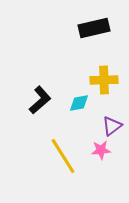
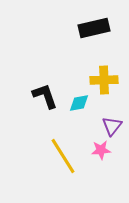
black L-shape: moved 5 px right, 4 px up; rotated 68 degrees counterclockwise
purple triangle: rotated 15 degrees counterclockwise
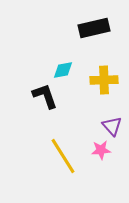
cyan diamond: moved 16 px left, 33 px up
purple triangle: rotated 20 degrees counterclockwise
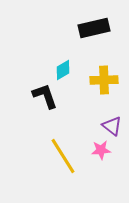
cyan diamond: rotated 20 degrees counterclockwise
purple triangle: rotated 10 degrees counterclockwise
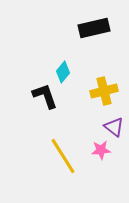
cyan diamond: moved 2 px down; rotated 20 degrees counterclockwise
yellow cross: moved 11 px down; rotated 12 degrees counterclockwise
purple triangle: moved 2 px right, 1 px down
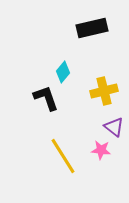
black rectangle: moved 2 px left
black L-shape: moved 1 px right, 2 px down
pink star: rotated 12 degrees clockwise
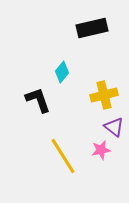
cyan diamond: moved 1 px left
yellow cross: moved 4 px down
black L-shape: moved 8 px left, 2 px down
pink star: rotated 18 degrees counterclockwise
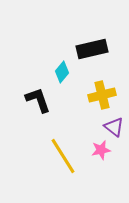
black rectangle: moved 21 px down
yellow cross: moved 2 px left
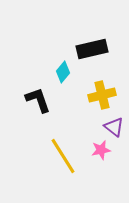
cyan diamond: moved 1 px right
